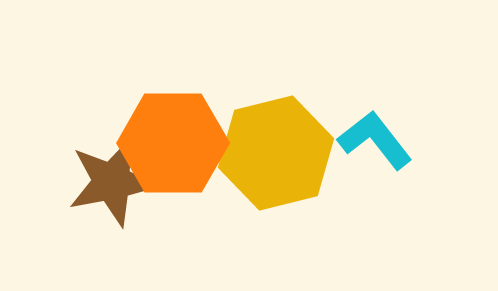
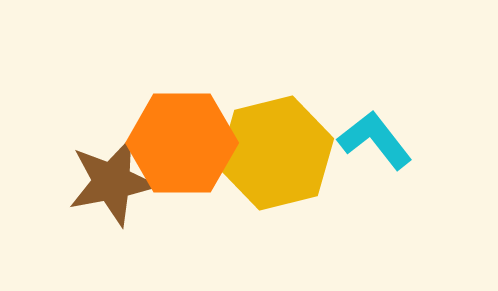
orange hexagon: moved 9 px right
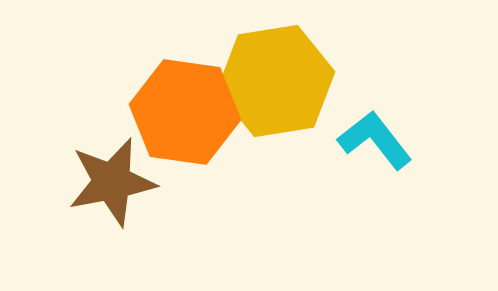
orange hexagon: moved 3 px right, 31 px up; rotated 8 degrees clockwise
yellow hexagon: moved 72 px up; rotated 5 degrees clockwise
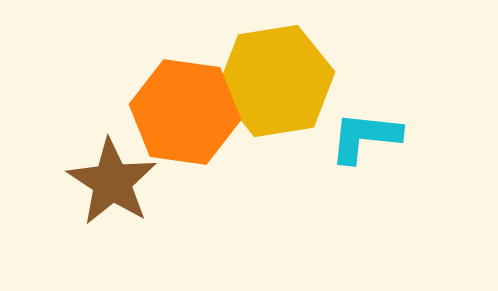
cyan L-shape: moved 10 px left, 3 px up; rotated 46 degrees counterclockwise
brown star: rotated 28 degrees counterclockwise
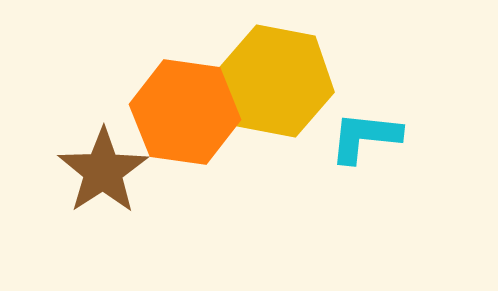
yellow hexagon: rotated 20 degrees clockwise
brown star: moved 9 px left, 11 px up; rotated 6 degrees clockwise
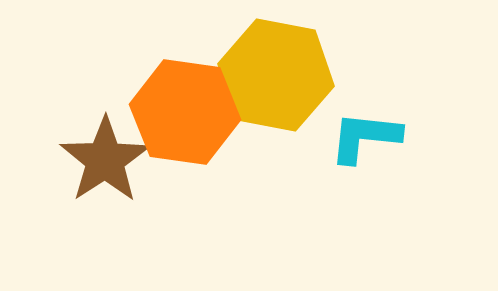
yellow hexagon: moved 6 px up
brown star: moved 2 px right, 11 px up
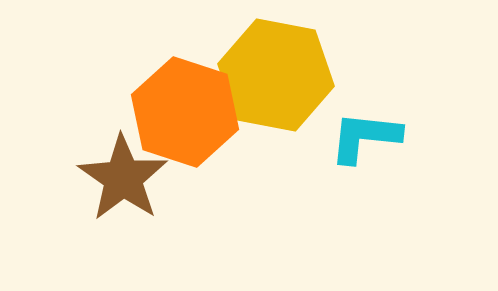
orange hexagon: rotated 10 degrees clockwise
brown star: moved 18 px right, 18 px down; rotated 4 degrees counterclockwise
